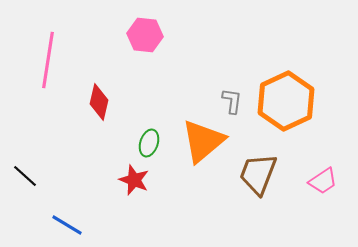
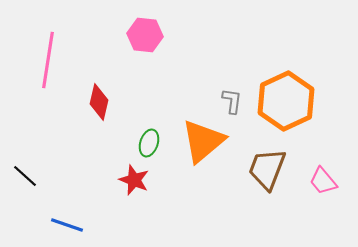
brown trapezoid: moved 9 px right, 5 px up
pink trapezoid: rotated 84 degrees clockwise
blue line: rotated 12 degrees counterclockwise
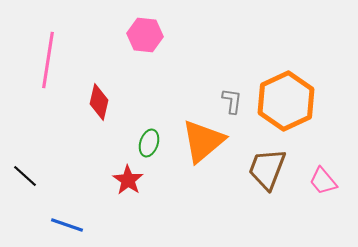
red star: moved 6 px left; rotated 12 degrees clockwise
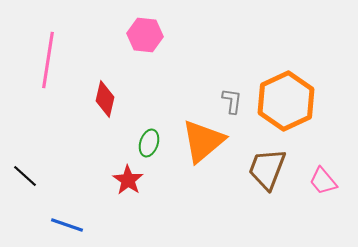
red diamond: moved 6 px right, 3 px up
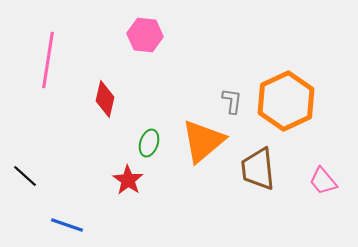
brown trapezoid: moved 9 px left; rotated 27 degrees counterclockwise
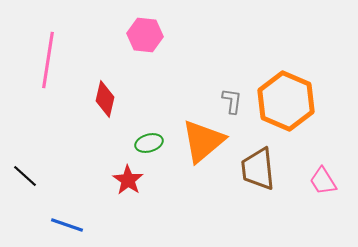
orange hexagon: rotated 12 degrees counterclockwise
green ellipse: rotated 56 degrees clockwise
pink trapezoid: rotated 8 degrees clockwise
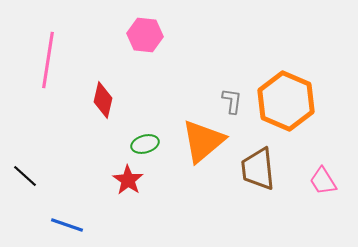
red diamond: moved 2 px left, 1 px down
green ellipse: moved 4 px left, 1 px down
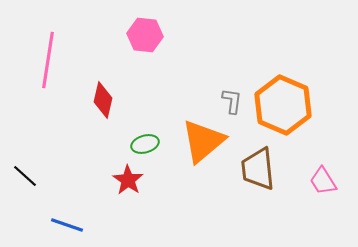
orange hexagon: moved 3 px left, 4 px down
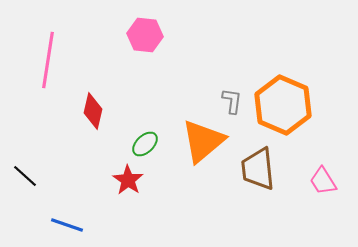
red diamond: moved 10 px left, 11 px down
green ellipse: rotated 28 degrees counterclockwise
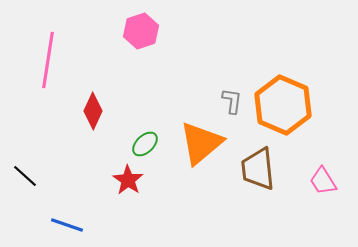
pink hexagon: moved 4 px left, 4 px up; rotated 24 degrees counterclockwise
red diamond: rotated 12 degrees clockwise
orange triangle: moved 2 px left, 2 px down
